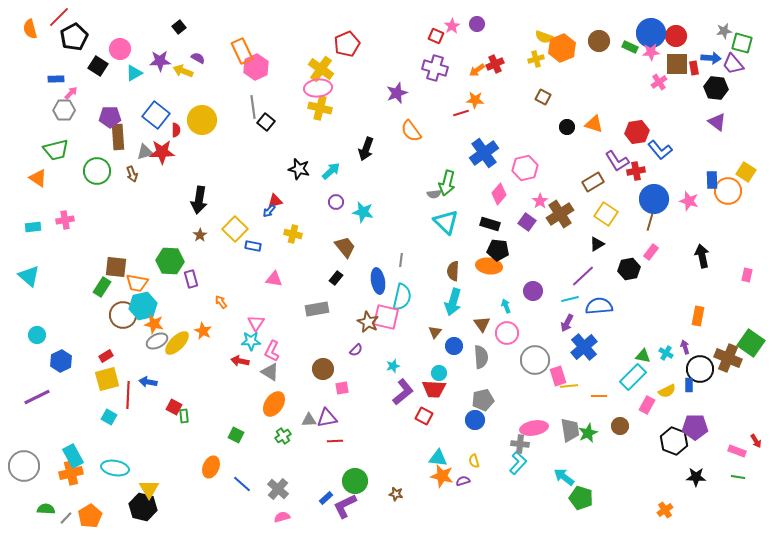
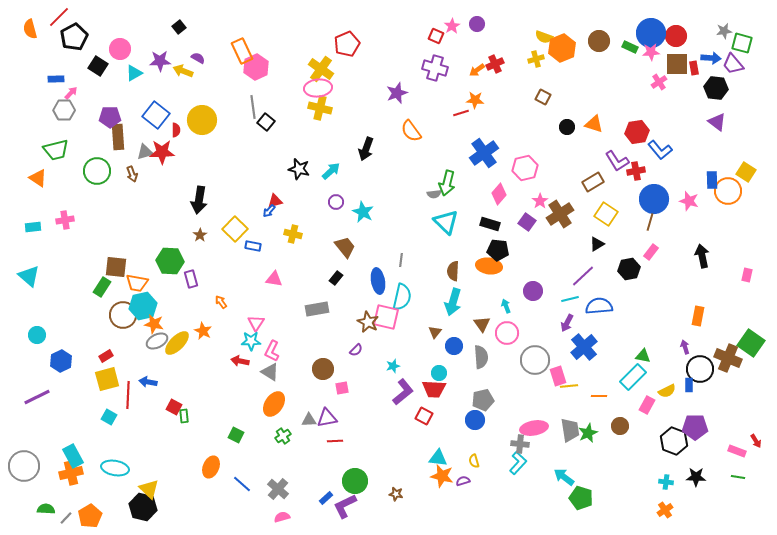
cyan star at (363, 212): rotated 15 degrees clockwise
cyan cross at (666, 353): moved 129 px down; rotated 24 degrees counterclockwise
yellow triangle at (149, 489): rotated 15 degrees counterclockwise
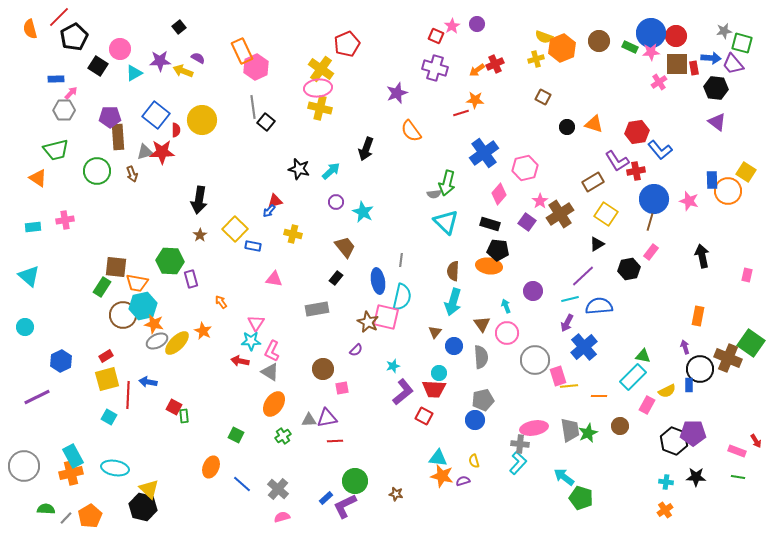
cyan circle at (37, 335): moved 12 px left, 8 px up
purple pentagon at (695, 427): moved 2 px left, 6 px down
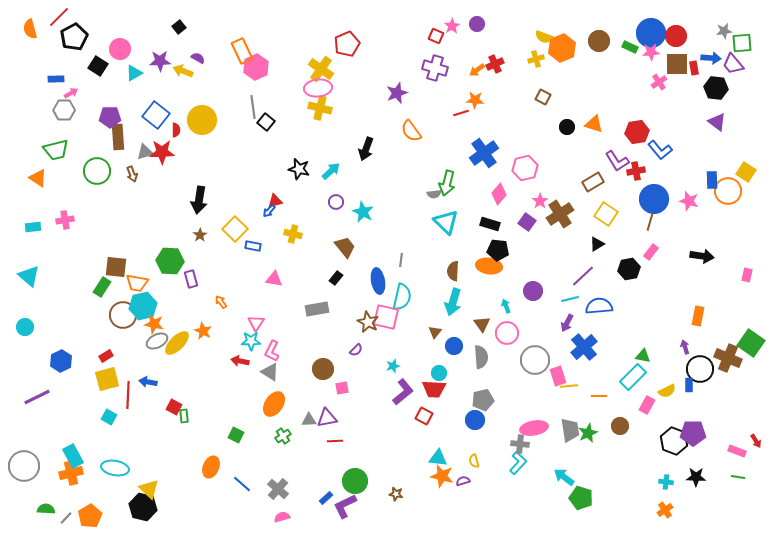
green square at (742, 43): rotated 20 degrees counterclockwise
pink arrow at (71, 93): rotated 16 degrees clockwise
black arrow at (702, 256): rotated 110 degrees clockwise
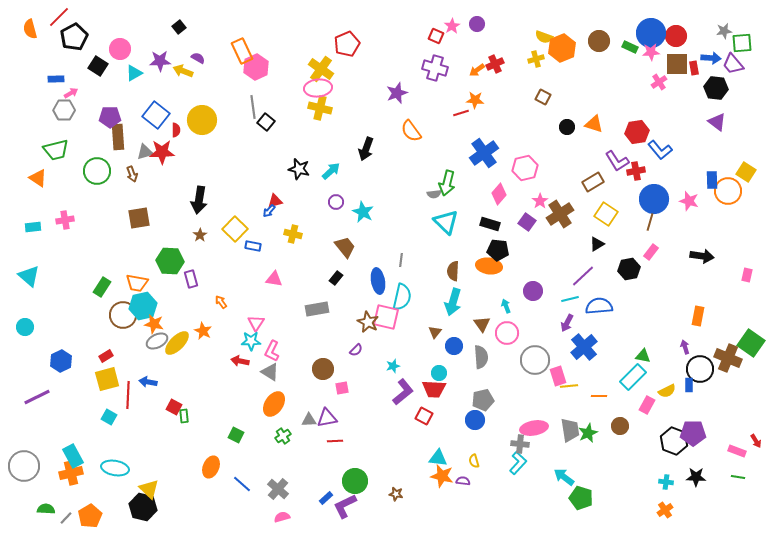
brown square at (116, 267): moved 23 px right, 49 px up; rotated 15 degrees counterclockwise
purple semicircle at (463, 481): rotated 24 degrees clockwise
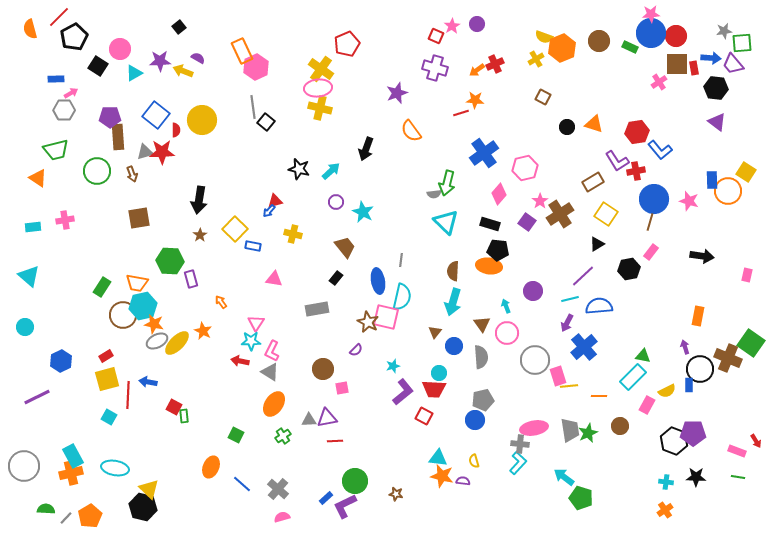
pink star at (651, 52): moved 38 px up
yellow cross at (536, 59): rotated 14 degrees counterclockwise
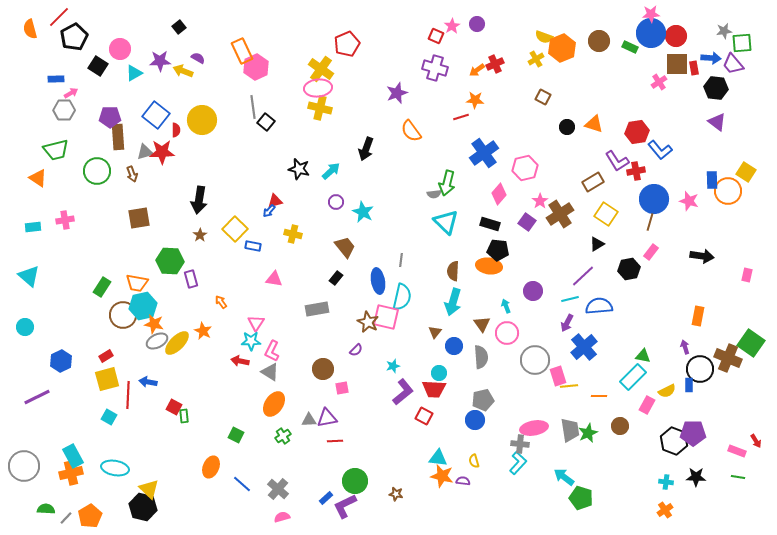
red line at (461, 113): moved 4 px down
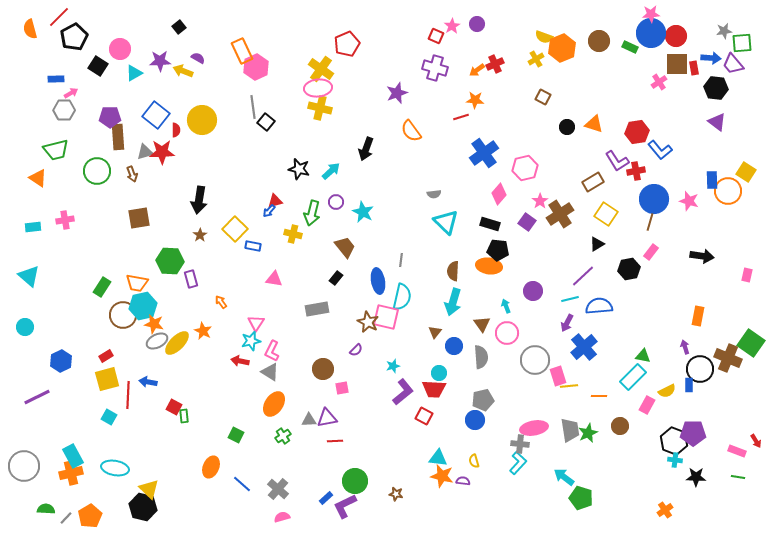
green arrow at (447, 183): moved 135 px left, 30 px down
cyan star at (251, 341): rotated 12 degrees counterclockwise
cyan cross at (666, 482): moved 9 px right, 22 px up
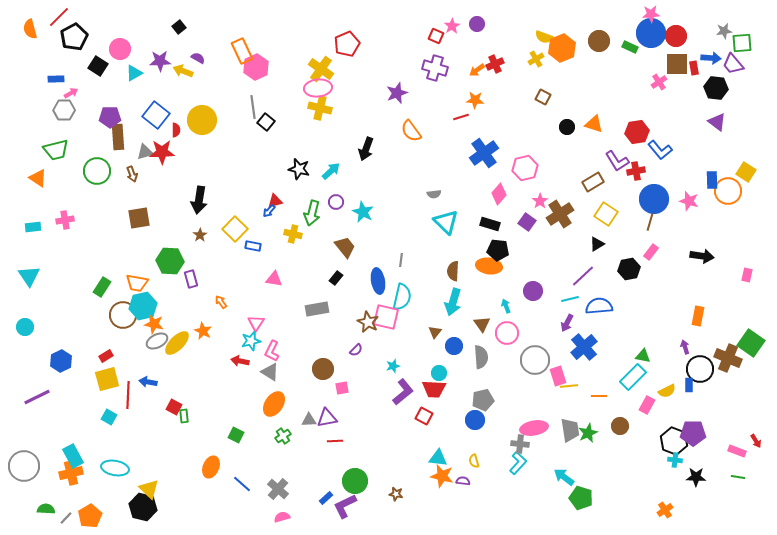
cyan triangle at (29, 276): rotated 15 degrees clockwise
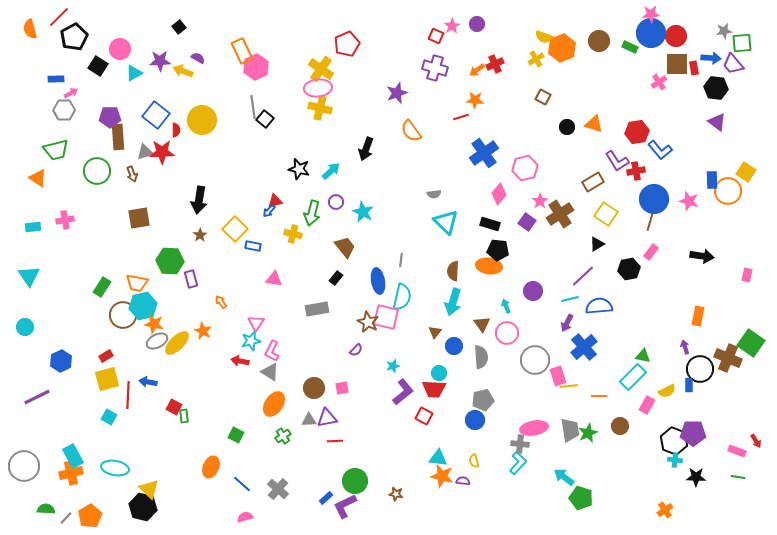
black square at (266, 122): moved 1 px left, 3 px up
brown circle at (323, 369): moved 9 px left, 19 px down
pink semicircle at (282, 517): moved 37 px left
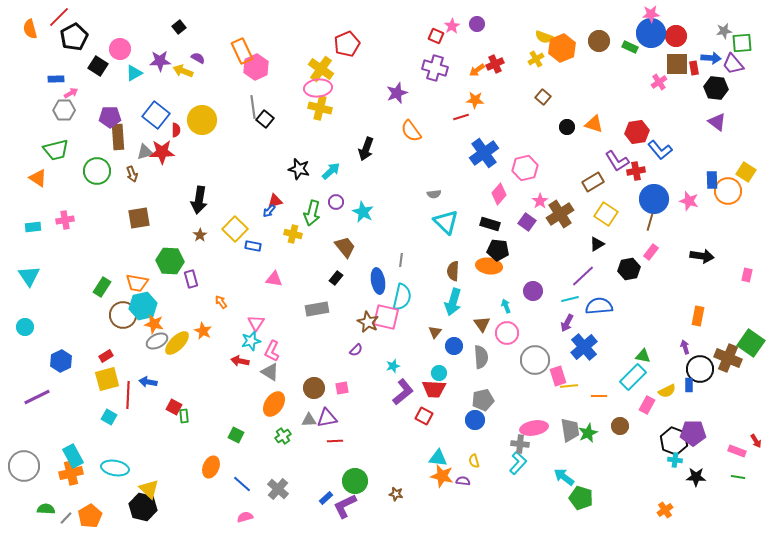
brown square at (543, 97): rotated 14 degrees clockwise
